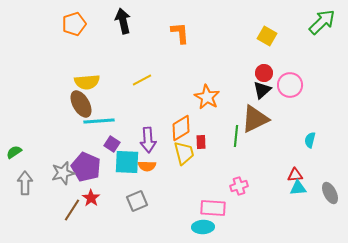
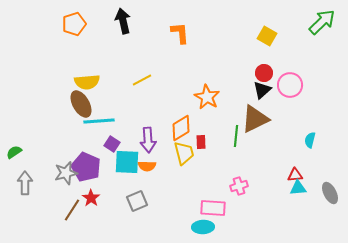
gray star: moved 3 px right
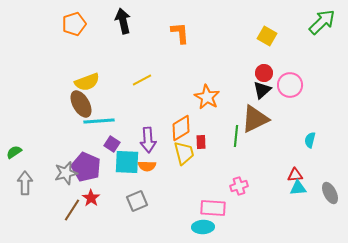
yellow semicircle: rotated 15 degrees counterclockwise
